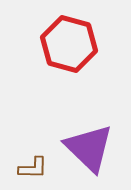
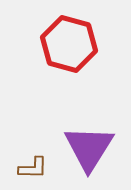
purple triangle: rotated 18 degrees clockwise
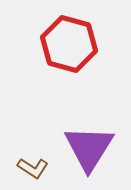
brown L-shape: rotated 32 degrees clockwise
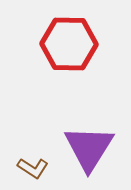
red hexagon: rotated 14 degrees counterclockwise
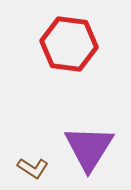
red hexagon: rotated 6 degrees clockwise
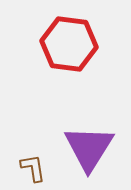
brown L-shape: rotated 132 degrees counterclockwise
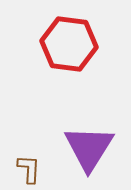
brown L-shape: moved 4 px left, 1 px down; rotated 12 degrees clockwise
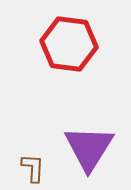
brown L-shape: moved 4 px right, 1 px up
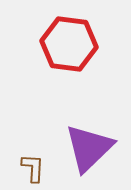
purple triangle: rotated 14 degrees clockwise
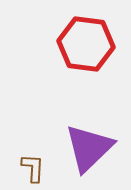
red hexagon: moved 17 px right
